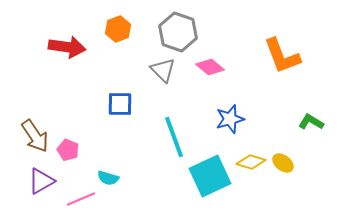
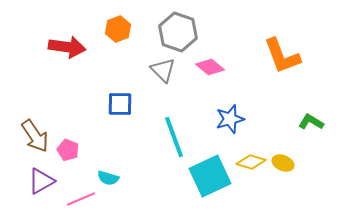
yellow ellipse: rotated 15 degrees counterclockwise
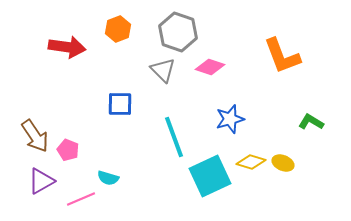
pink diamond: rotated 20 degrees counterclockwise
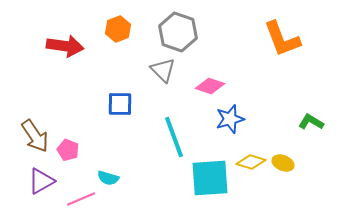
red arrow: moved 2 px left, 1 px up
orange L-shape: moved 17 px up
pink diamond: moved 19 px down
cyan square: moved 2 px down; rotated 21 degrees clockwise
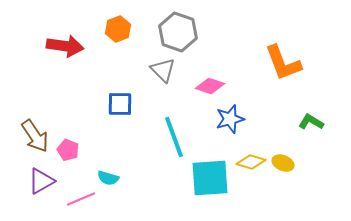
orange L-shape: moved 1 px right, 24 px down
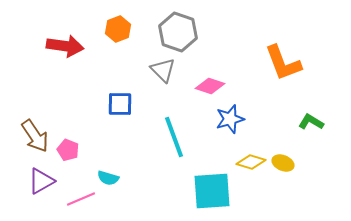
cyan square: moved 2 px right, 13 px down
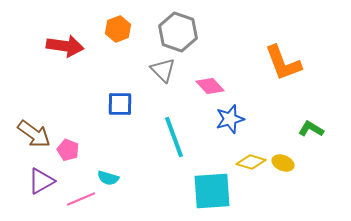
pink diamond: rotated 28 degrees clockwise
green L-shape: moved 7 px down
brown arrow: moved 1 px left, 2 px up; rotated 20 degrees counterclockwise
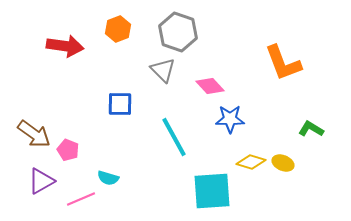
blue star: rotated 16 degrees clockwise
cyan line: rotated 9 degrees counterclockwise
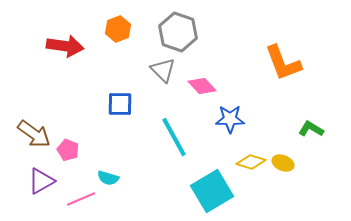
pink diamond: moved 8 px left
cyan square: rotated 27 degrees counterclockwise
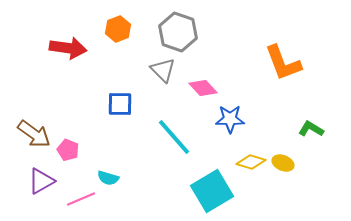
red arrow: moved 3 px right, 2 px down
pink diamond: moved 1 px right, 2 px down
cyan line: rotated 12 degrees counterclockwise
